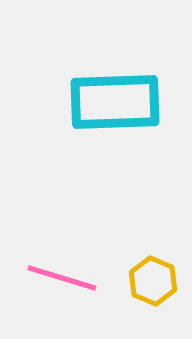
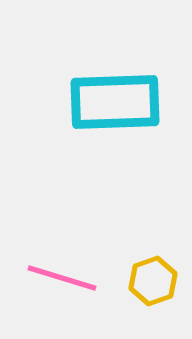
yellow hexagon: rotated 18 degrees clockwise
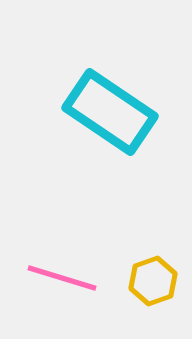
cyan rectangle: moved 5 px left, 10 px down; rotated 36 degrees clockwise
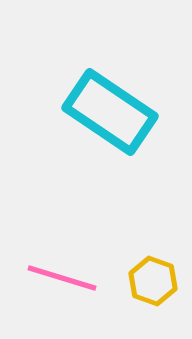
yellow hexagon: rotated 21 degrees counterclockwise
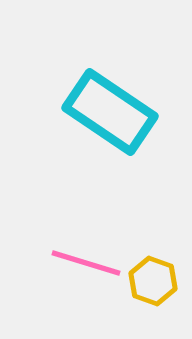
pink line: moved 24 px right, 15 px up
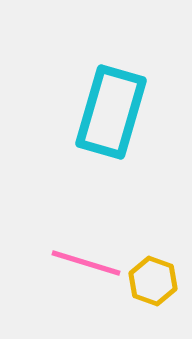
cyan rectangle: moved 1 px right; rotated 72 degrees clockwise
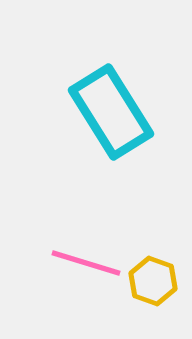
cyan rectangle: rotated 48 degrees counterclockwise
